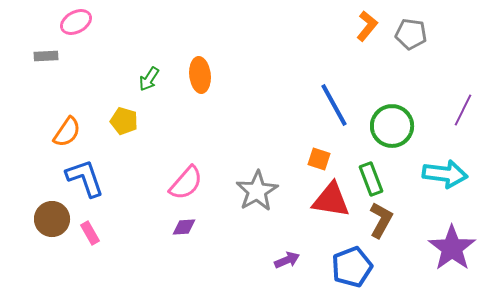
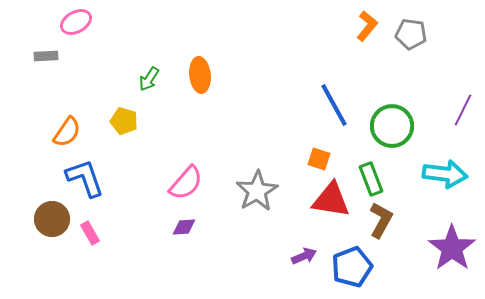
purple arrow: moved 17 px right, 4 px up
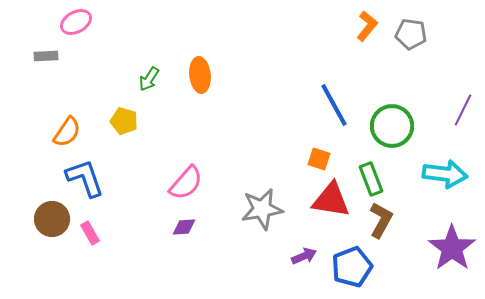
gray star: moved 5 px right, 18 px down; rotated 21 degrees clockwise
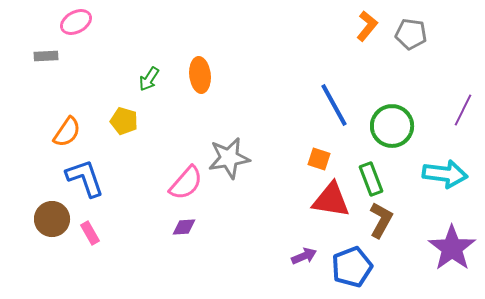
gray star: moved 33 px left, 51 px up
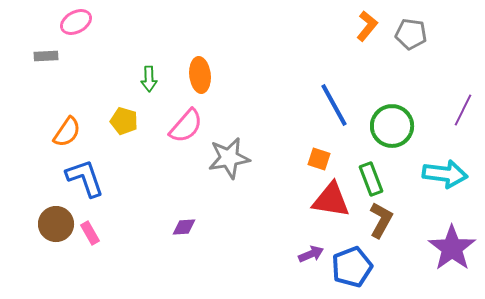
green arrow: rotated 35 degrees counterclockwise
pink semicircle: moved 57 px up
brown circle: moved 4 px right, 5 px down
purple arrow: moved 7 px right, 2 px up
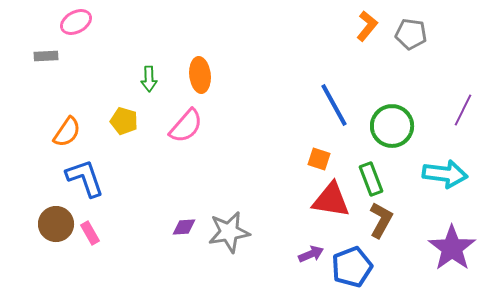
gray star: moved 74 px down
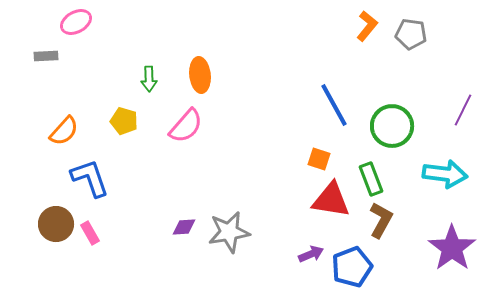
orange semicircle: moved 3 px left, 1 px up; rotated 8 degrees clockwise
blue L-shape: moved 5 px right
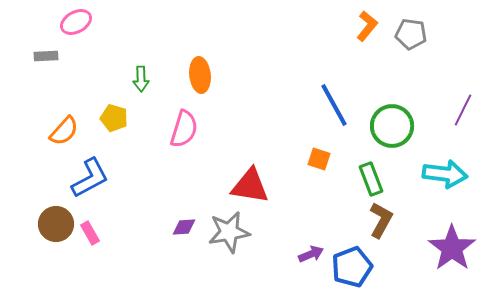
green arrow: moved 8 px left
yellow pentagon: moved 10 px left, 3 px up
pink semicircle: moved 2 px left, 3 px down; rotated 24 degrees counterclockwise
blue L-shape: rotated 81 degrees clockwise
red triangle: moved 81 px left, 14 px up
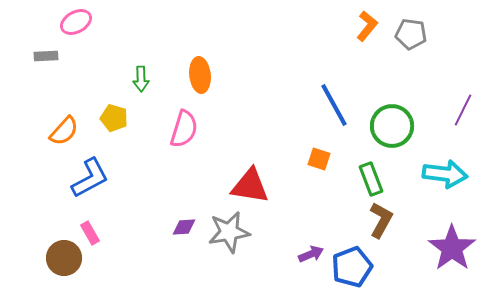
brown circle: moved 8 px right, 34 px down
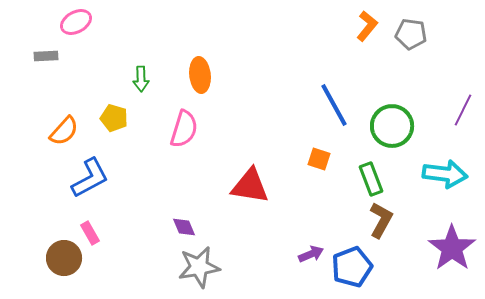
purple diamond: rotated 70 degrees clockwise
gray star: moved 30 px left, 35 px down
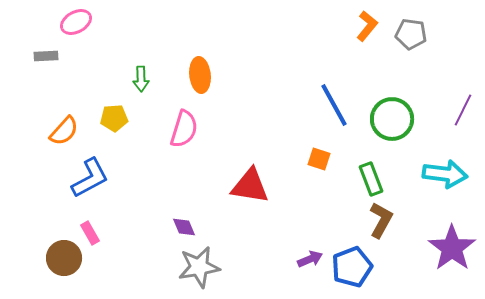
yellow pentagon: rotated 20 degrees counterclockwise
green circle: moved 7 px up
purple arrow: moved 1 px left, 5 px down
